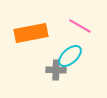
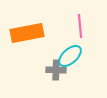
pink line: rotated 55 degrees clockwise
orange rectangle: moved 4 px left
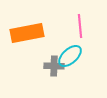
gray cross: moved 2 px left, 4 px up
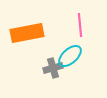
pink line: moved 1 px up
gray cross: moved 1 px left, 2 px down; rotated 18 degrees counterclockwise
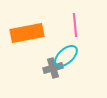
pink line: moved 5 px left
cyan ellipse: moved 4 px left
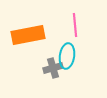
orange rectangle: moved 1 px right, 2 px down
cyan ellipse: moved 1 px right; rotated 40 degrees counterclockwise
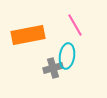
pink line: rotated 25 degrees counterclockwise
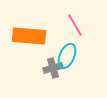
orange rectangle: moved 1 px right, 1 px down; rotated 16 degrees clockwise
cyan ellipse: rotated 15 degrees clockwise
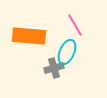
cyan ellipse: moved 4 px up
gray cross: moved 1 px right
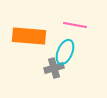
pink line: rotated 50 degrees counterclockwise
cyan ellipse: moved 2 px left
